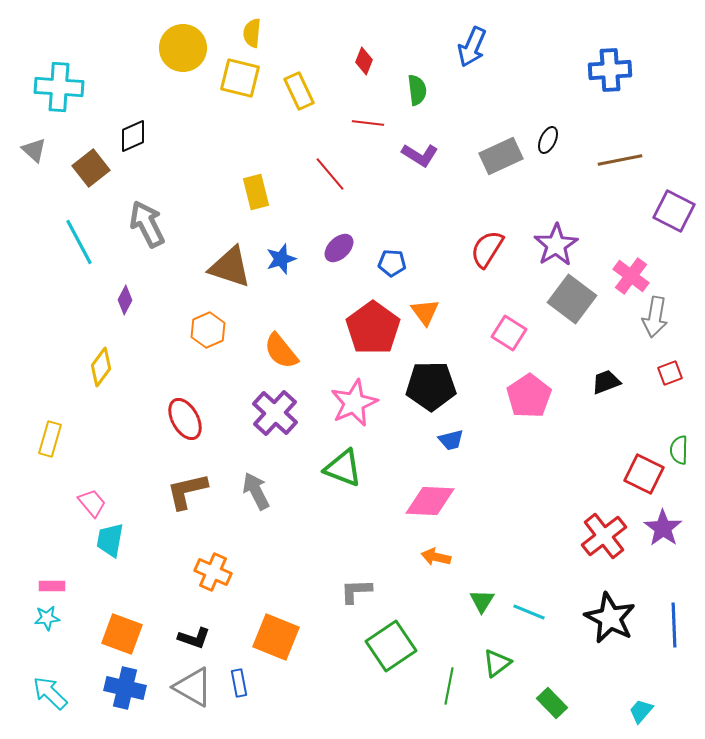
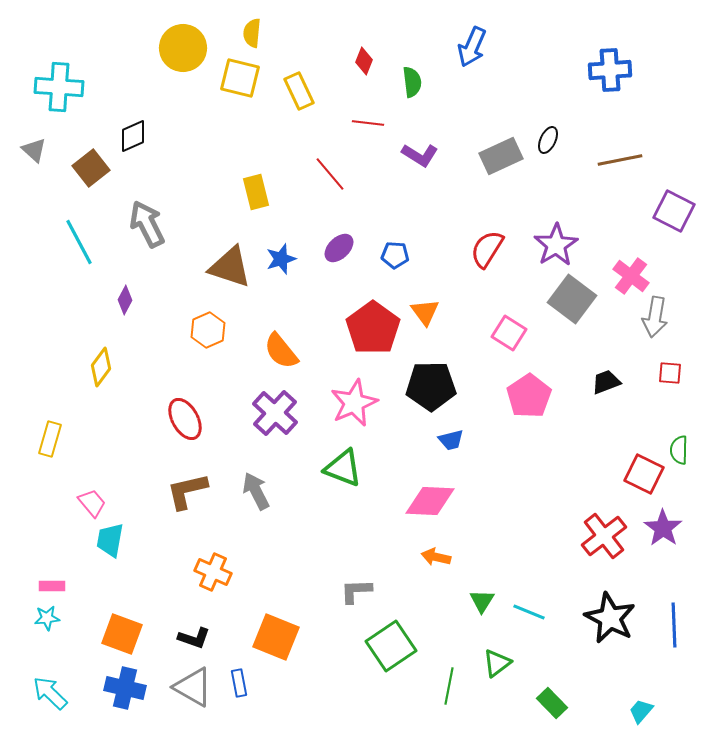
green semicircle at (417, 90): moved 5 px left, 8 px up
blue pentagon at (392, 263): moved 3 px right, 8 px up
red square at (670, 373): rotated 25 degrees clockwise
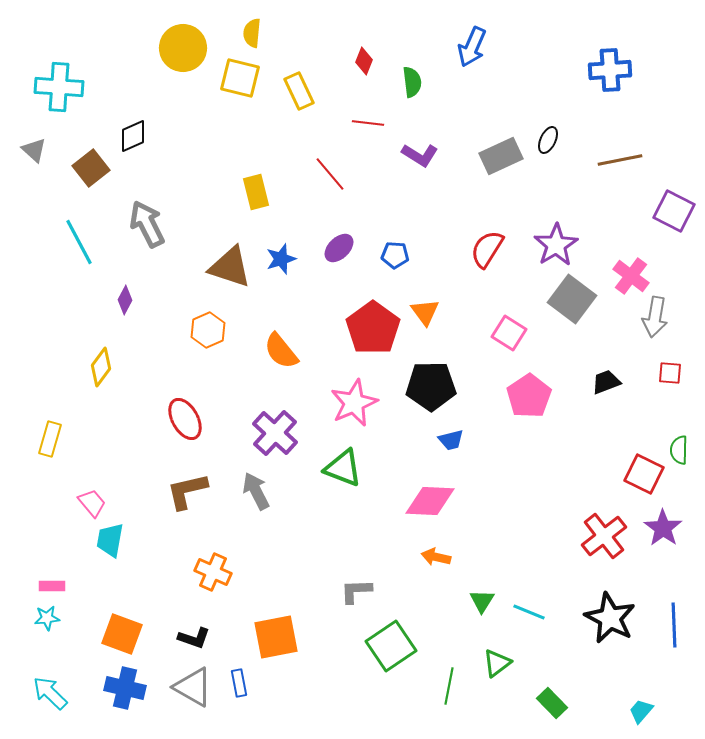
purple cross at (275, 413): moved 20 px down
orange square at (276, 637): rotated 33 degrees counterclockwise
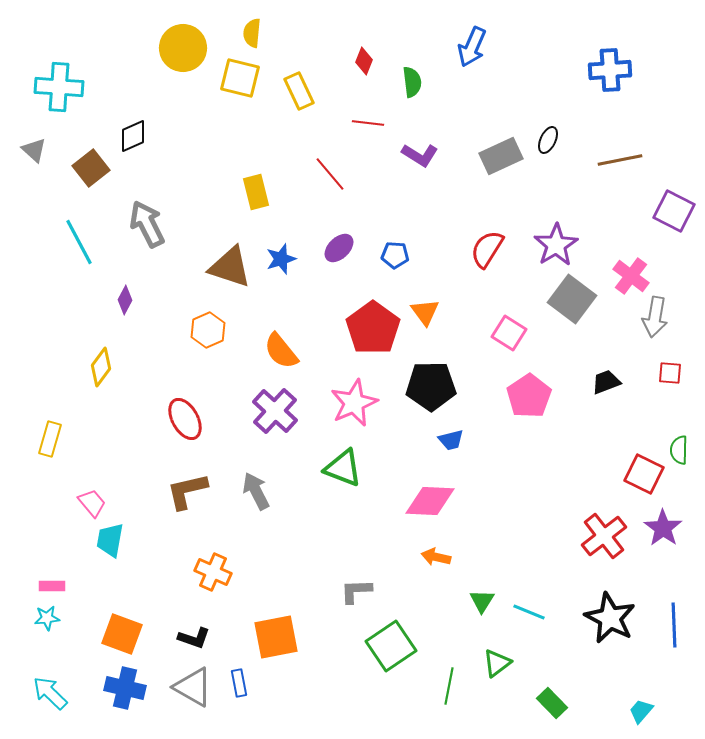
purple cross at (275, 433): moved 22 px up
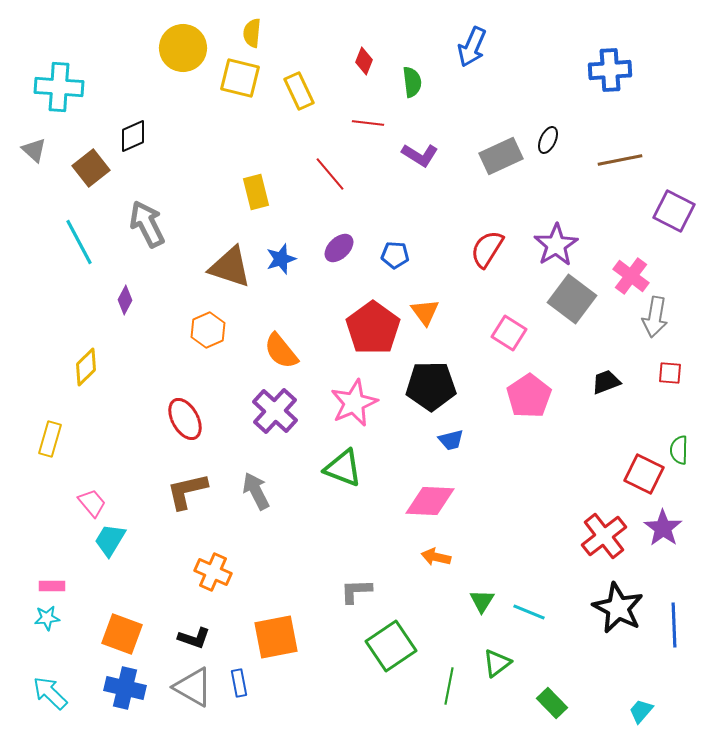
yellow diamond at (101, 367): moved 15 px left; rotated 9 degrees clockwise
cyan trapezoid at (110, 540): rotated 21 degrees clockwise
black star at (610, 618): moved 8 px right, 10 px up
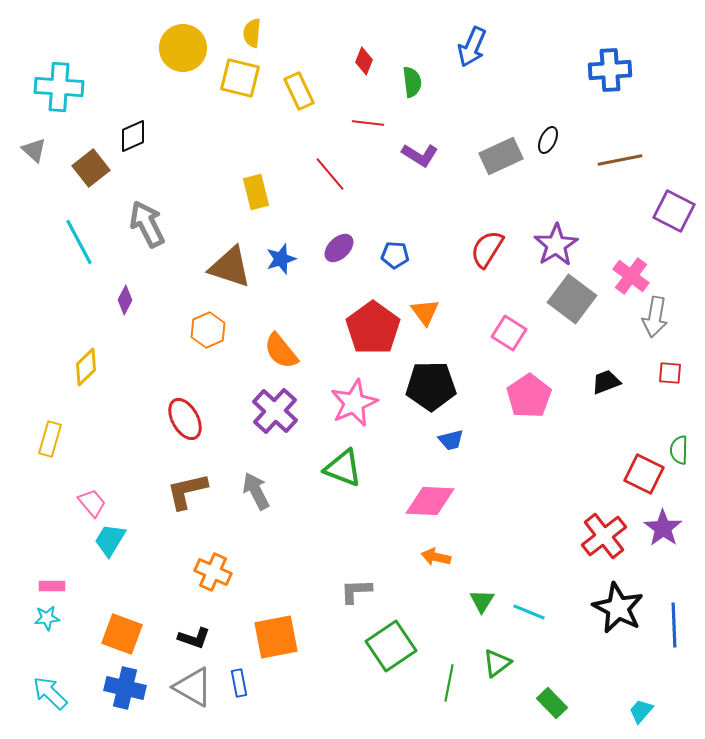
green line at (449, 686): moved 3 px up
